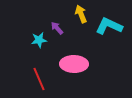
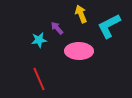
cyan L-shape: rotated 52 degrees counterclockwise
pink ellipse: moved 5 px right, 13 px up
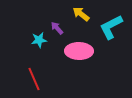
yellow arrow: rotated 30 degrees counterclockwise
cyan L-shape: moved 2 px right, 1 px down
red line: moved 5 px left
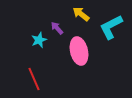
cyan star: rotated 14 degrees counterclockwise
pink ellipse: rotated 76 degrees clockwise
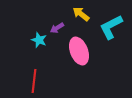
purple arrow: rotated 80 degrees counterclockwise
cyan star: rotated 28 degrees counterclockwise
pink ellipse: rotated 8 degrees counterclockwise
red line: moved 2 px down; rotated 30 degrees clockwise
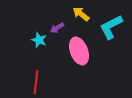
red line: moved 2 px right, 1 px down
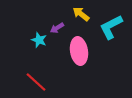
pink ellipse: rotated 12 degrees clockwise
red line: rotated 55 degrees counterclockwise
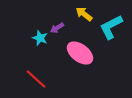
yellow arrow: moved 3 px right
cyan star: moved 1 px right, 2 px up
pink ellipse: moved 1 px right, 2 px down; rotated 44 degrees counterclockwise
red line: moved 3 px up
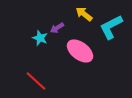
pink ellipse: moved 2 px up
red line: moved 2 px down
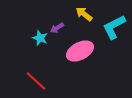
cyan L-shape: moved 3 px right
pink ellipse: rotated 64 degrees counterclockwise
